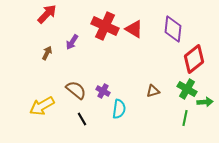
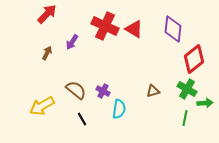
green arrow: moved 1 px down
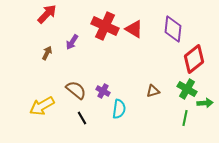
black line: moved 1 px up
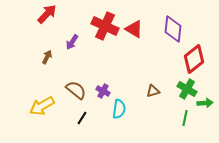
brown arrow: moved 4 px down
black line: rotated 64 degrees clockwise
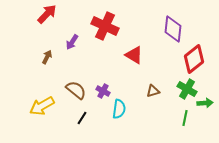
red triangle: moved 26 px down
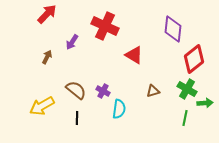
black line: moved 5 px left; rotated 32 degrees counterclockwise
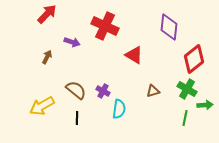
purple diamond: moved 4 px left, 2 px up
purple arrow: rotated 105 degrees counterclockwise
green arrow: moved 2 px down
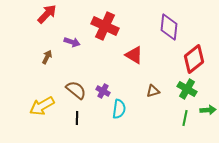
green arrow: moved 3 px right, 5 px down
